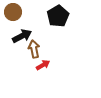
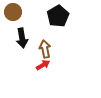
black arrow: moved 2 px down; rotated 108 degrees clockwise
brown arrow: moved 11 px right
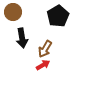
brown arrow: rotated 138 degrees counterclockwise
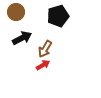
brown circle: moved 3 px right
black pentagon: rotated 15 degrees clockwise
black arrow: rotated 108 degrees counterclockwise
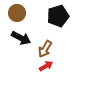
brown circle: moved 1 px right, 1 px down
black arrow: moved 1 px left; rotated 54 degrees clockwise
red arrow: moved 3 px right, 1 px down
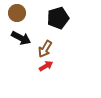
black pentagon: moved 2 px down
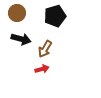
black pentagon: moved 3 px left, 2 px up
black arrow: moved 1 px down; rotated 12 degrees counterclockwise
red arrow: moved 4 px left, 3 px down; rotated 16 degrees clockwise
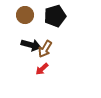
brown circle: moved 8 px right, 2 px down
black arrow: moved 10 px right, 6 px down
red arrow: rotated 152 degrees clockwise
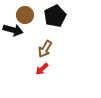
black pentagon: rotated 10 degrees counterclockwise
black arrow: moved 18 px left, 15 px up
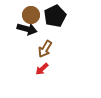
brown circle: moved 6 px right
black arrow: moved 14 px right, 1 px up
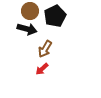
brown circle: moved 1 px left, 4 px up
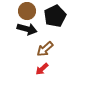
brown circle: moved 3 px left
brown arrow: rotated 18 degrees clockwise
